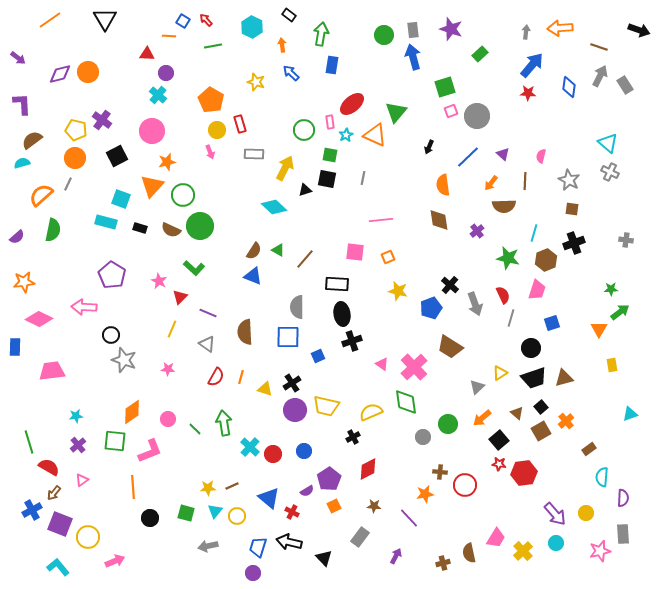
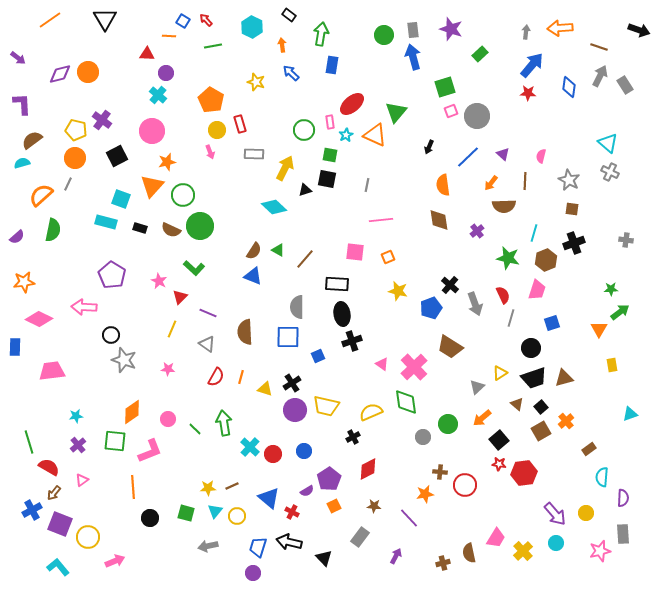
gray line at (363, 178): moved 4 px right, 7 px down
brown triangle at (517, 413): moved 9 px up
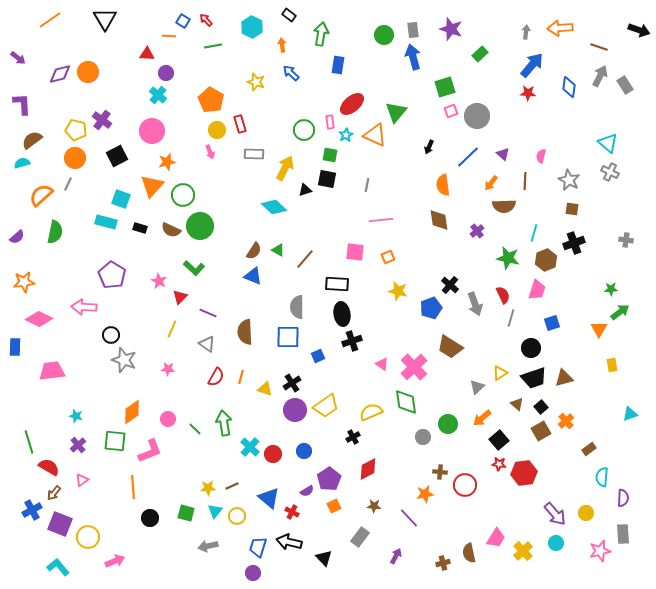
blue rectangle at (332, 65): moved 6 px right
green semicircle at (53, 230): moved 2 px right, 2 px down
yellow trapezoid at (326, 406): rotated 48 degrees counterclockwise
cyan star at (76, 416): rotated 24 degrees clockwise
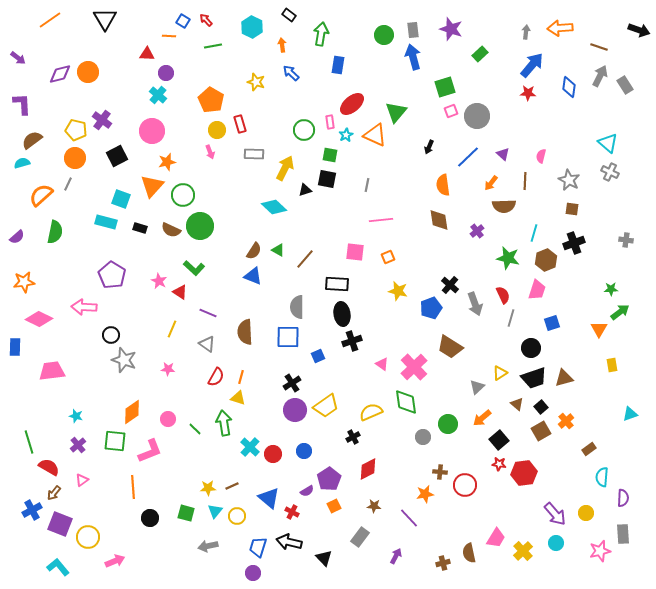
red triangle at (180, 297): moved 5 px up; rotated 42 degrees counterclockwise
yellow triangle at (265, 389): moved 27 px left, 9 px down
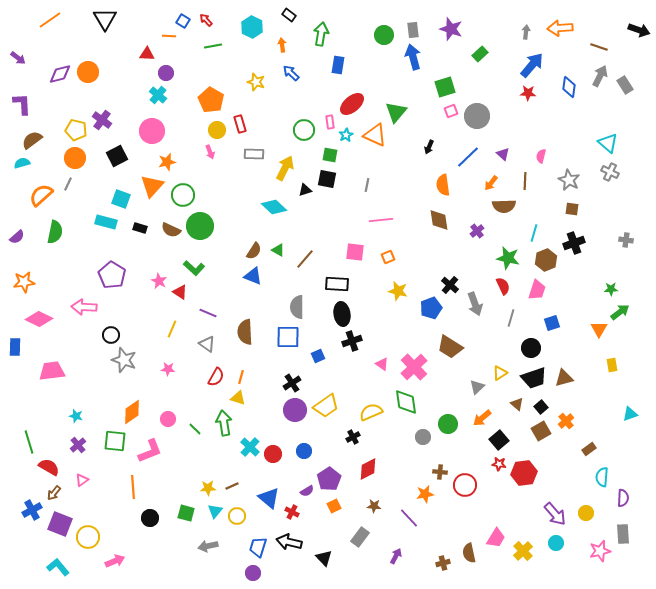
red semicircle at (503, 295): moved 9 px up
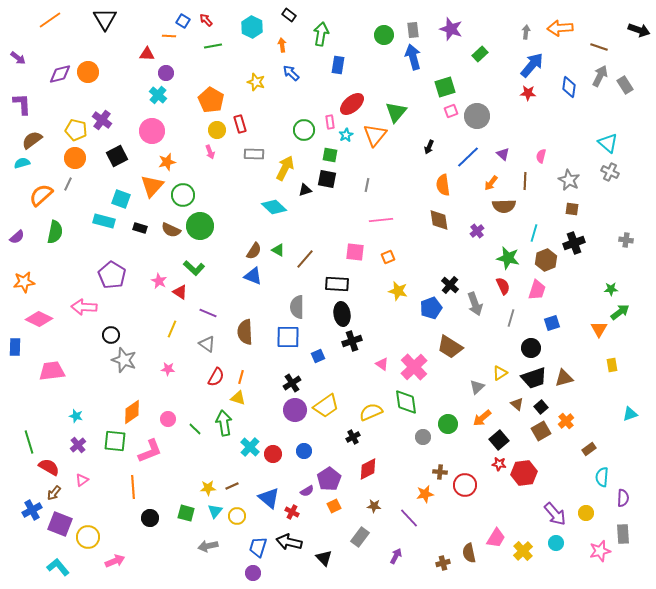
orange triangle at (375, 135): rotated 45 degrees clockwise
cyan rectangle at (106, 222): moved 2 px left, 1 px up
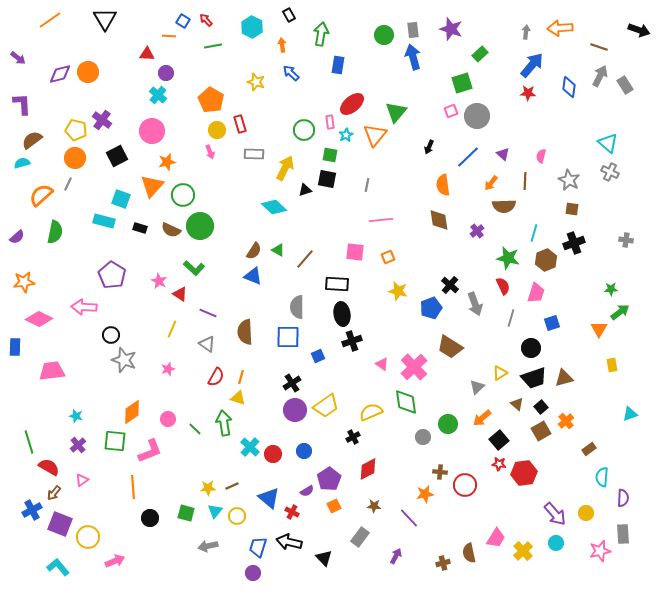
black rectangle at (289, 15): rotated 24 degrees clockwise
green square at (445, 87): moved 17 px right, 4 px up
pink trapezoid at (537, 290): moved 1 px left, 3 px down
red triangle at (180, 292): moved 2 px down
pink star at (168, 369): rotated 24 degrees counterclockwise
